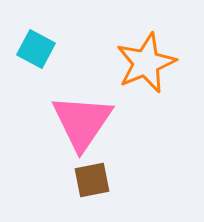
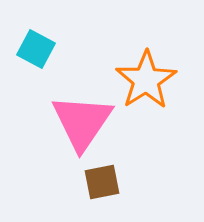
orange star: moved 17 px down; rotated 10 degrees counterclockwise
brown square: moved 10 px right, 2 px down
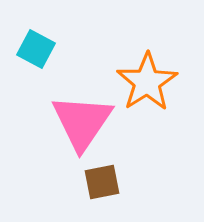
orange star: moved 1 px right, 2 px down
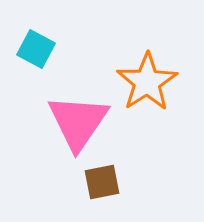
pink triangle: moved 4 px left
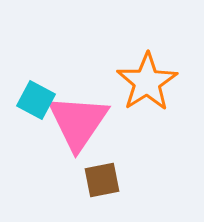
cyan square: moved 51 px down
brown square: moved 2 px up
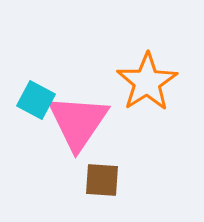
brown square: rotated 15 degrees clockwise
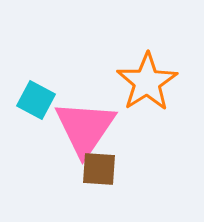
pink triangle: moved 7 px right, 6 px down
brown square: moved 3 px left, 11 px up
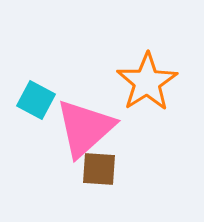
pink triangle: rotated 14 degrees clockwise
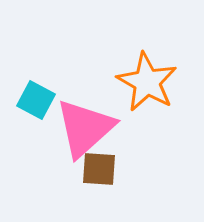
orange star: rotated 10 degrees counterclockwise
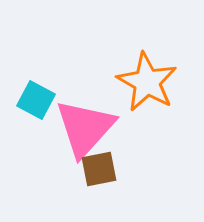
pink triangle: rotated 6 degrees counterclockwise
brown square: rotated 15 degrees counterclockwise
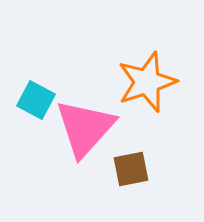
orange star: rotated 24 degrees clockwise
brown square: moved 32 px right
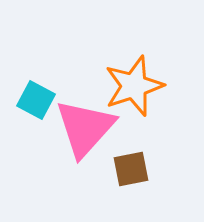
orange star: moved 13 px left, 4 px down
